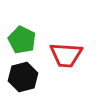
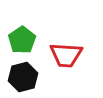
green pentagon: rotated 12 degrees clockwise
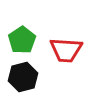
red trapezoid: moved 5 px up
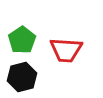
black hexagon: moved 1 px left
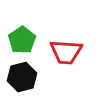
red trapezoid: moved 2 px down
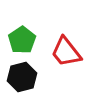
red trapezoid: rotated 48 degrees clockwise
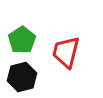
red trapezoid: rotated 52 degrees clockwise
